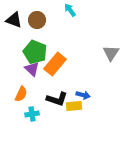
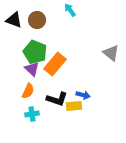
gray triangle: rotated 24 degrees counterclockwise
orange semicircle: moved 7 px right, 3 px up
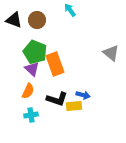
orange rectangle: rotated 60 degrees counterclockwise
cyan cross: moved 1 px left, 1 px down
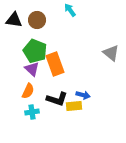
black triangle: rotated 12 degrees counterclockwise
green pentagon: moved 1 px up
cyan cross: moved 1 px right, 3 px up
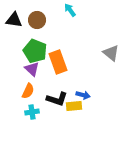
orange rectangle: moved 3 px right, 2 px up
